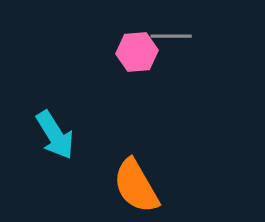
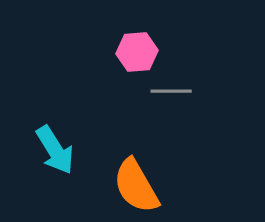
gray line: moved 55 px down
cyan arrow: moved 15 px down
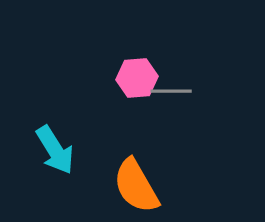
pink hexagon: moved 26 px down
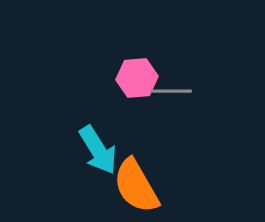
cyan arrow: moved 43 px right
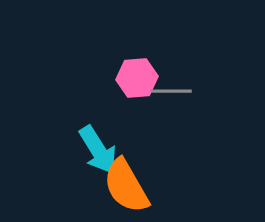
orange semicircle: moved 10 px left
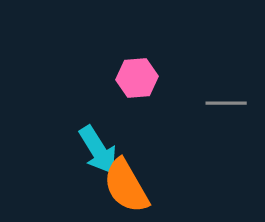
gray line: moved 55 px right, 12 px down
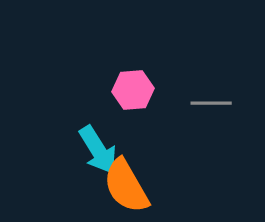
pink hexagon: moved 4 px left, 12 px down
gray line: moved 15 px left
